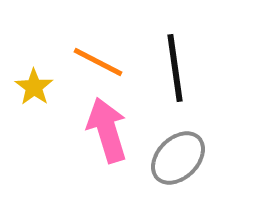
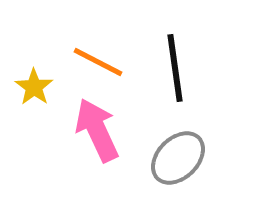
pink arrow: moved 10 px left; rotated 8 degrees counterclockwise
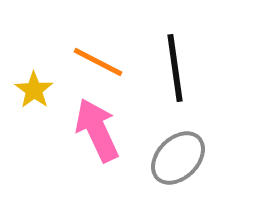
yellow star: moved 3 px down
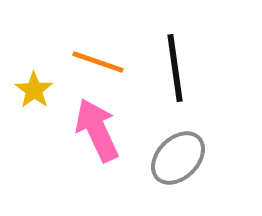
orange line: rotated 8 degrees counterclockwise
